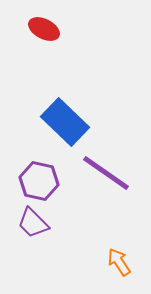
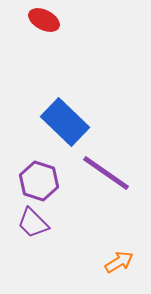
red ellipse: moved 9 px up
purple hexagon: rotated 6 degrees clockwise
orange arrow: rotated 92 degrees clockwise
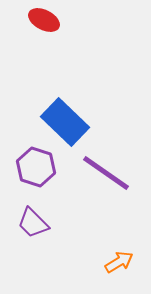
purple hexagon: moved 3 px left, 14 px up
